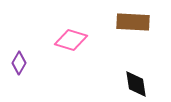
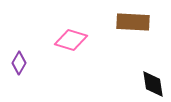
black diamond: moved 17 px right
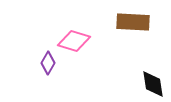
pink diamond: moved 3 px right, 1 px down
purple diamond: moved 29 px right
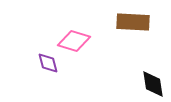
purple diamond: rotated 45 degrees counterclockwise
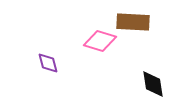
pink diamond: moved 26 px right
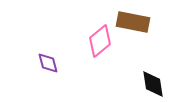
brown rectangle: rotated 8 degrees clockwise
pink diamond: rotated 56 degrees counterclockwise
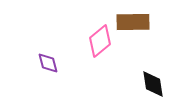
brown rectangle: rotated 12 degrees counterclockwise
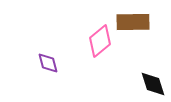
black diamond: rotated 8 degrees counterclockwise
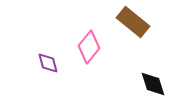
brown rectangle: rotated 40 degrees clockwise
pink diamond: moved 11 px left, 6 px down; rotated 12 degrees counterclockwise
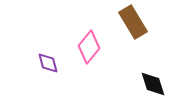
brown rectangle: rotated 20 degrees clockwise
